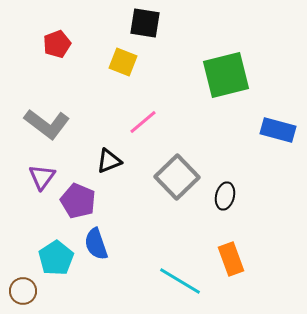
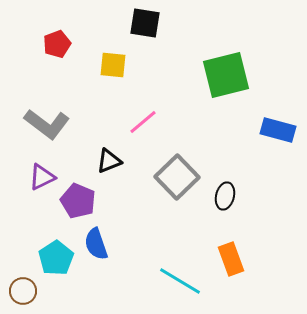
yellow square: moved 10 px left, 3 px down; rotated 16 degrees counterclockwise
purple triangle: rotated 28 degrees clockwise
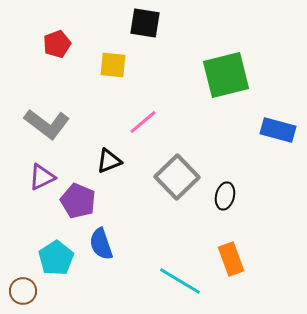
blue semicircle: moved 5 px right
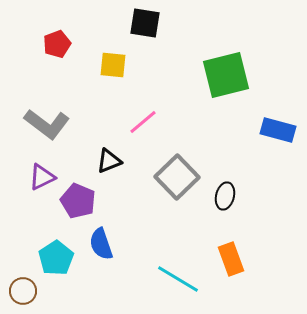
cyan line: moved 2 px left, 2 px up
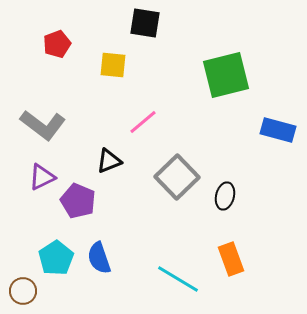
gray L-shape: moved 4 px left, 1 px down
blue semicircle: moved 2 px left, 14 px down
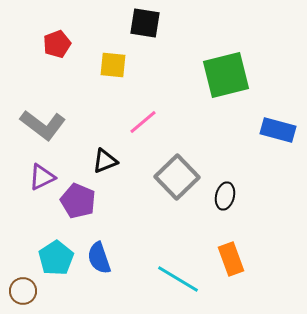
black triangle: moved 4 px left
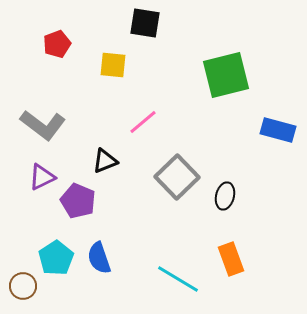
brown circle: moved 5 px up
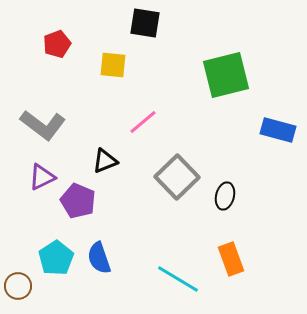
brown circle: moved 5 px left
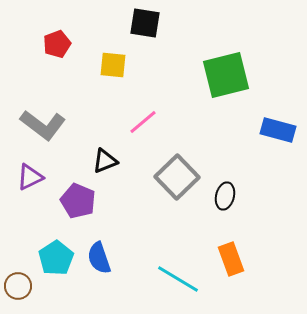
purple triangle: moved 12 px left
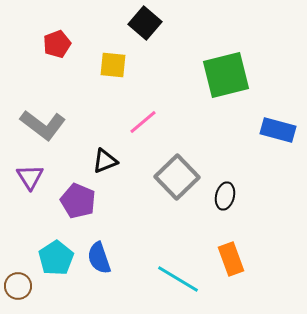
black square: rotated 32 degrees clockwise
purple triangle: rotated 36 degrees counterclockwise
